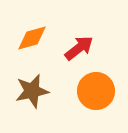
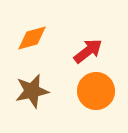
red arrow: moved 9 px right, 3 px down
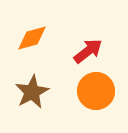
brown star: moved 1 px down; rotated 16 degrees counterclockwise
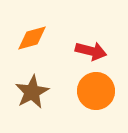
red arrow: moved 3 px right; rotated 52 degrees clockwise
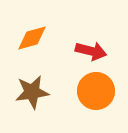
brown star: rotated 20 degrees clockwise
